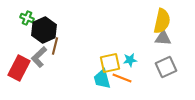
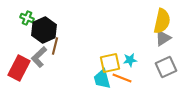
gray triangle: rotated 36 degrees counterclockwise
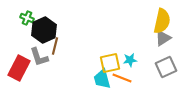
gray L-shape: rotated 65 degrees counterclockwise
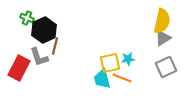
cyan star: moved 2 px left, 1 px up
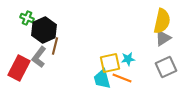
gray L-shape: rotated 55 degrees clockwise
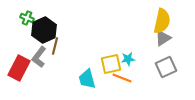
yellow square: moved 1 px right, 1 px down
cyan trapezoid: moved 15 px left
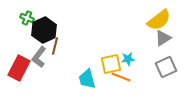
yellow semicircle: moved 3 px left, 1 px up; rotated 40 degrees clockwise
orange line: moved 1 px left, 1 px up
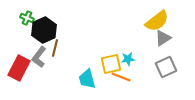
yellow semicircle: moved 2 px left, 1 px down
brown line: moved 2 px down
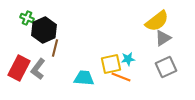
gray L-shape: moved 1 px left, 12 px down
cyan trapezoid: moved 3 px left, 1 px up; rotated 110 degrees clockwise
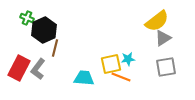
gray square: rotated 15 degrees clockwise
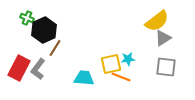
brown line: rotated 18 degrees clockwise
gray square: rotated 15 degrees clockwise
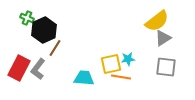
orange line: rotated 12 degrees counterclockwise
